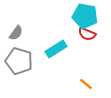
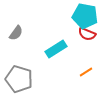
gray pentagon: moved 18 px down
orange line: moved 12 px up; rotated 72 degrees counterclockwise
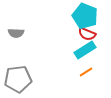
cyan pentagon: rotated 10 degrees clockwise
gray semicircle: rotated 56 degrees clockwise
cyan rectangle: moved 29 px right, 1 px down
gray pentagon: moved 1 px left; rotated 24 degrees counterclockwise
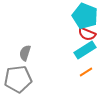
gray semicircle: moved 9 px right, 20 px down; rotated 105 degrees clockwise
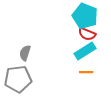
cyan rectangle: moved 1 px down
orange line: rotated 32 degrees clockwise
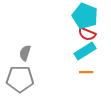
gray pentagon: moved 2 px right; rotated 8 degrees clockwise
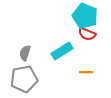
cyan rectangle: moved 23 px left
gray pentagon: moved 4 px right; rotated 12 degrees counterclockwise
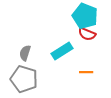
gray pentagon: rotated 28 degrees clockwise
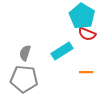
cyan pentagon: moved 3 px left; rotated 10 degrees clockwise
gray pentagon: rotated 12 degrees counterclockwise
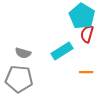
red semicircle: rotated 84 degrees clockwise
gray semicircle: moved 2 px left; rotated 91 degrees counterclockwise
gray pentagon: moved 5 px left
